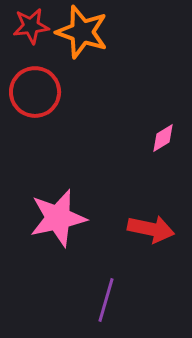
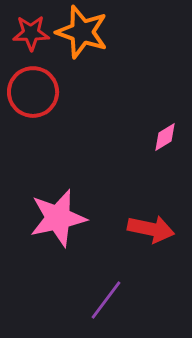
red star: moved 7 px down; rotated 6 degrees clockwise
red circle: moved 2 px left
pink diamond: moved 2 px right, 1 px up
purple line: rotated 21 degrees clockwise
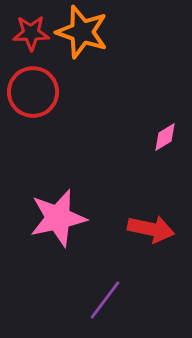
purple line: moved 1 px left
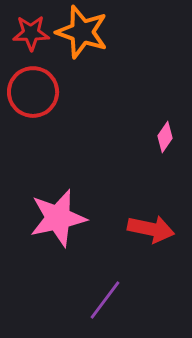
pink diamond: rotated 24 degrees counterclockwise
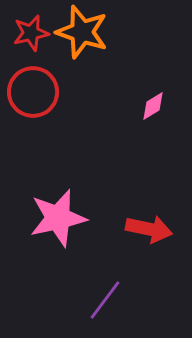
red star: rotated 12 degrees counterclockwise
pink diamond: moved 12 px left, 31 px up; rotated 24 degrees clockwise
red arrow: moved 2 px left
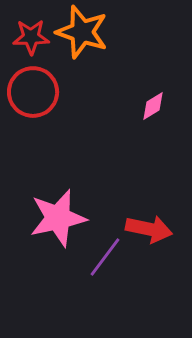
red star: moved 4 px down; rotated 12 degrees clockwise
purple line: moved 43 px up
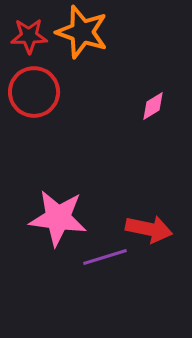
red star: moved 2 px left, 1 px up
red circle: moved 1 px right
pink star: rotated 20 degrees clockwise
purple line: rotated 36 degrees clockwise
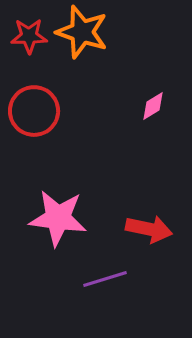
red circle: moved 19 px down
purple line: moved 22 px down
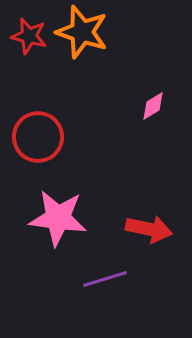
red star: rotated 15 degrees clockwise
red circle: moved 4 px right, 26 px down
